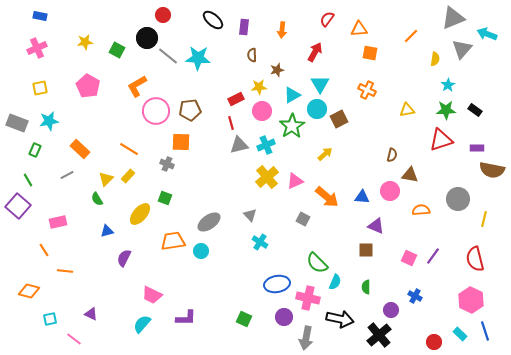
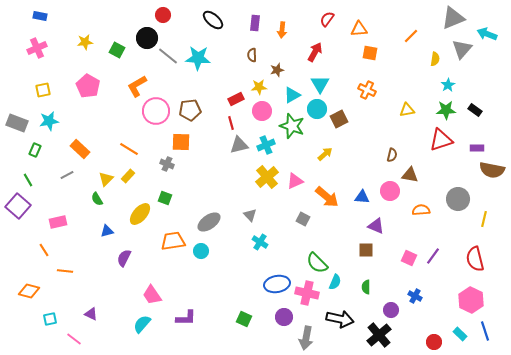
purple rectangle at (244, 27): moved 11 px right, 4 px up
yellow square at (40, 88): moved 3 px right, 2 px down
green star at (292, 126): rotated 20 degrees counterclockwise
pink trapezoid at (152, 295): rotated 30 degrees clockwise
pink cross at (308, 298): moved 1 px left, 5 px up
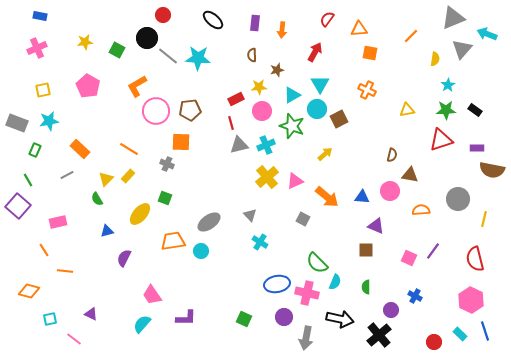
purple line at (433, 256): moved 5 px up
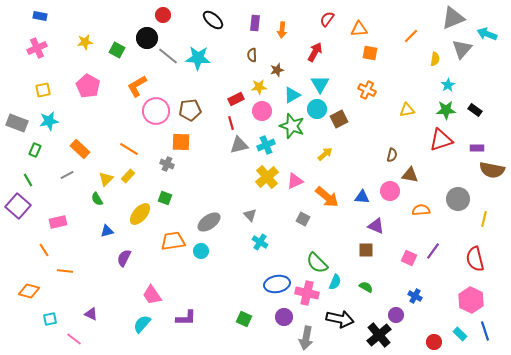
green semicircle at (366, 287): rotated 120 degrees clockwise
purple circle at (391, 310): moved 5 px right, 5 px down
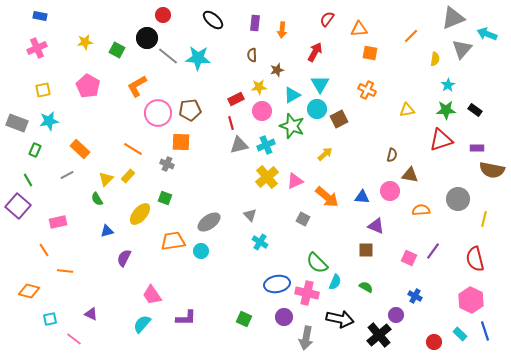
pink circle at (156, 111): moved 2 px right, 2 px down
orange line at (129, 149): moved 4 px right
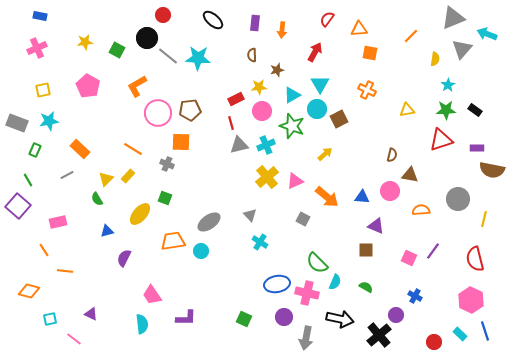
cyan semicircle at (142, 324): rotated 132 degrees clockwise
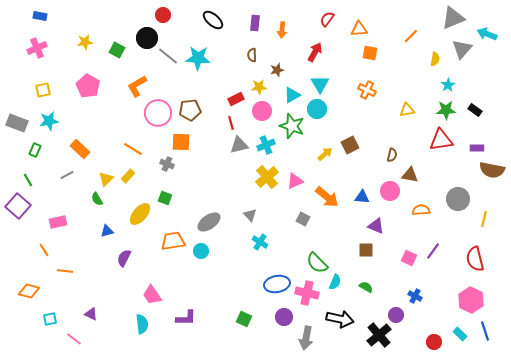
brown square at (339, 119): moved 11 px right, 26 px down
red triangle at (441, 140): rotated 10 degrees clockwise
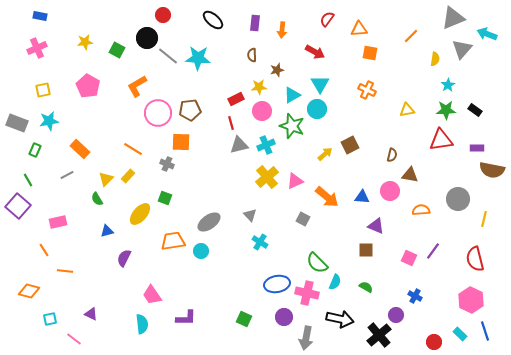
red arrow at (315, 52): rotated 90 degrees clockwise
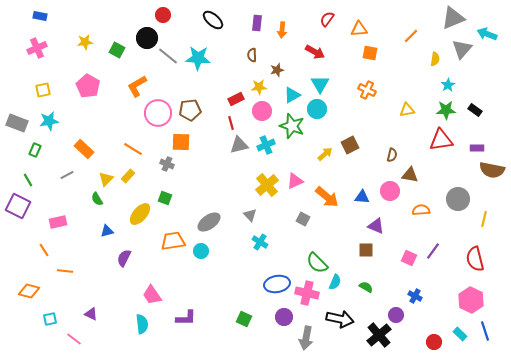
purple rectangle at (255, 23): moved 2 px right
orange rectangle at (80, 149): moved 4 px right
yellow cross at (267, 177): moved 8 px down
purple square at (18, 206): rotated 15 degrees counterclockwise
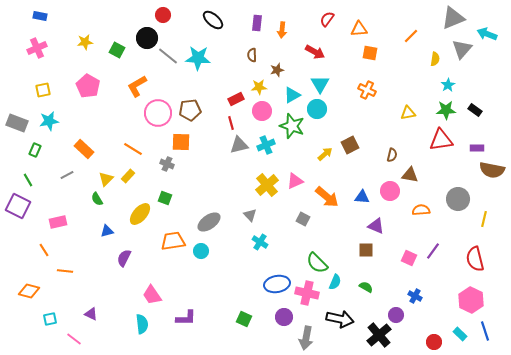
yellow triangle at (407, 110): moved 1 px right, 3 px down
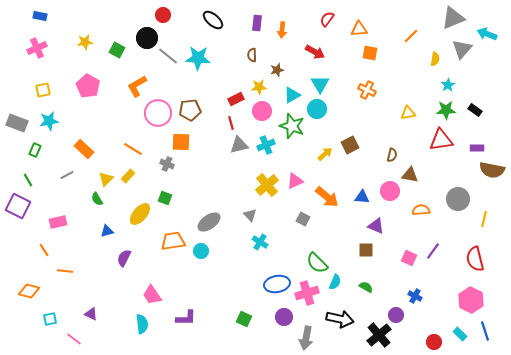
pink cross at (307, 293): rotated 30 degrees counterclockwise
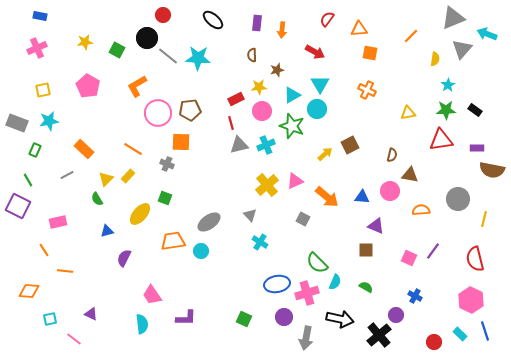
orange diamond at (29, 291): rotated 10 degrees counterclockwise
